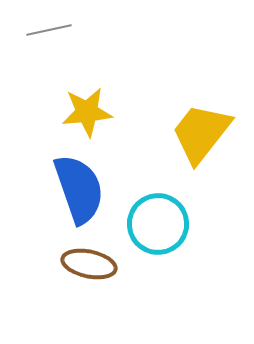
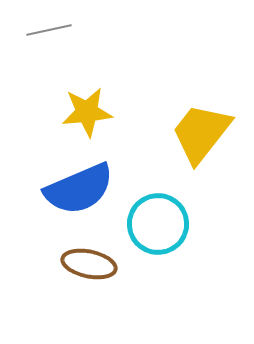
blue semicircle: rotated 86 degrees clockwise
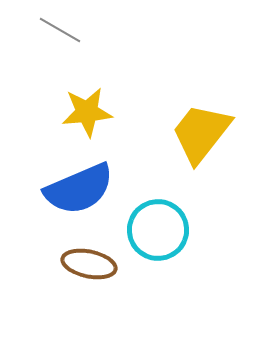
gray line: moved 11 px right; rotated 42 degrees clockwise
cyan circle: moved 6 px down
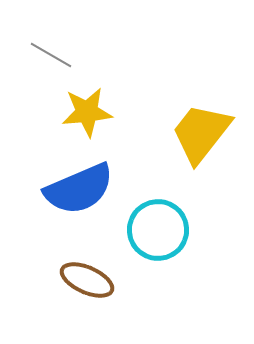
gray line: moved 9 px left, 25 px down
brown ellipse: moved 2 px left, 16 px down; rotated 12 degrees clockwise
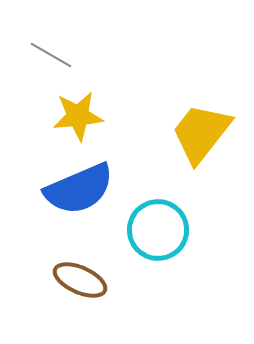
yellow star: moved 9 px left, 4 px down
brown ellipse: moved 7 px left
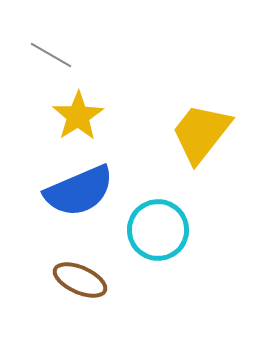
yellow star: rotated 27 degrees counterclockwise
blue semicircle: moved 2 px down
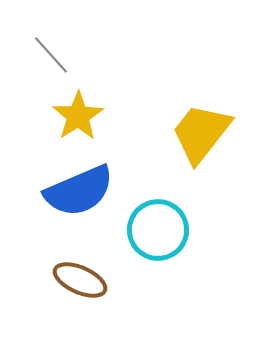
gray line: rotated 18 degrees clockwise
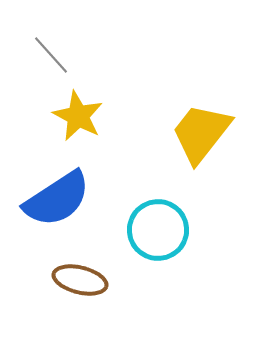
yellow star: rotated 12 degrees counterclockwise
blue semicircle: moved 22 px left, 8 px down; rotated 10 degrees counterclockwise
brown ellipse: rotated 10 degrees counterclockwise
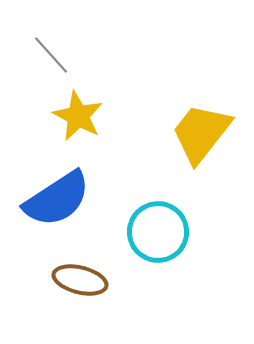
cyan circle: moved 2 px down
